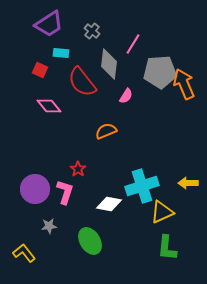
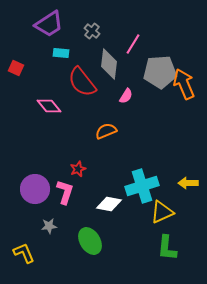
red square: moved 24 px left, 2 px up
red star: rotated 14 degrees clockwise
yellow L-shape: rotated 15 degrees clockwise
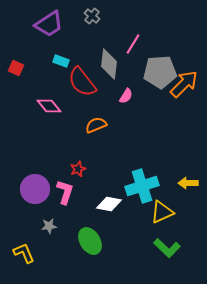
gray cross: moved 15 px up
cyan rectangle: moved 8 px down; rotated 14 degrees clockwise
orange arrow: rotated 68 degrees clockwise
orange semicircle: moved 10 px left, 6 px up
green L-shape: rotated 52 degrees counterclockwise
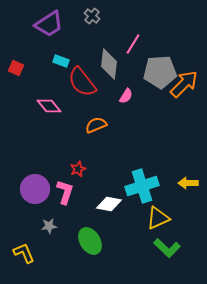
yellow triangle: moved 4 px left, 6 px down
